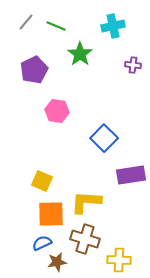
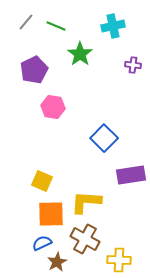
pink hexagon: moved 4 px left, 4 px up
brown cross: rotated 12 degrees clockwise
brown star: rotated 18 degrees counterclockwise
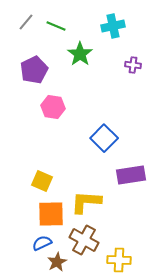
brown cross: moved 1 px left, 1 px down
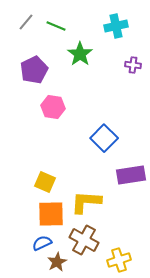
cyan cross: moved 3 px right
yellow square: moved 3 px right, 1 px down
yellow cross: rotated 20 degrees counterclockwise
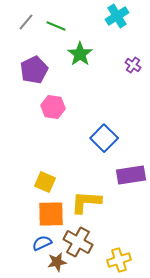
cyan cross: moved 1 px right, 10 px up; rotated 20 degrees counterclockwise
purple cross: rotated 28 degrees clockwise
brown cross: moved 6 px left, 2 px down
brown star: rotated 18 degrees clockwise
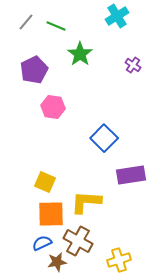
brown cross: moved 1 px up
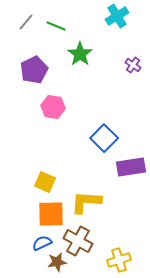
purple rectangle: moved 8 px up
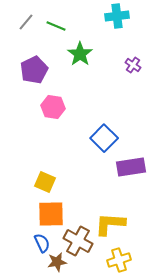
cyan cross: rotated 25 degrees clockwise
yellow L-shape: moved 24 px right, 22 px down
blue semicircle: rotated 90 degrees clockwise
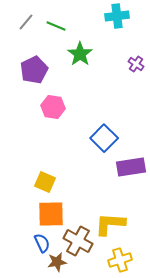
purple cross: moved 3 px right, 1 px up
yellow cross: moved 1 px right
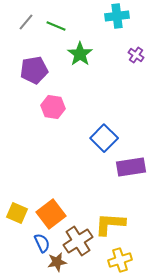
purple cross: moved 9 px up
purple pentagon: rotated 16 degrees clockwise
yellow square: moved 28 px left, 31 px down
orange square: rotated 36 degrees counterclockwise
brown cross: rotated 28 degrees clockwise
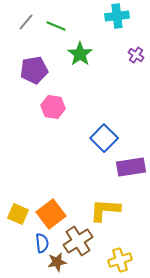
yellow square: moved 1 px right, 1 px down
yellow L-shape: moved 5 px left, 14 px up
blue semicircle: rotated 18 degrees clockwise
